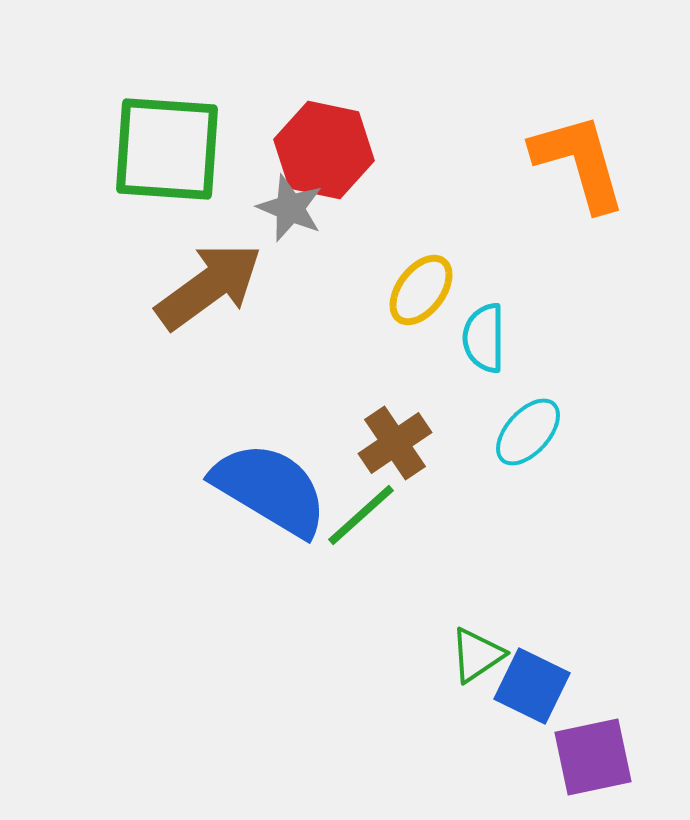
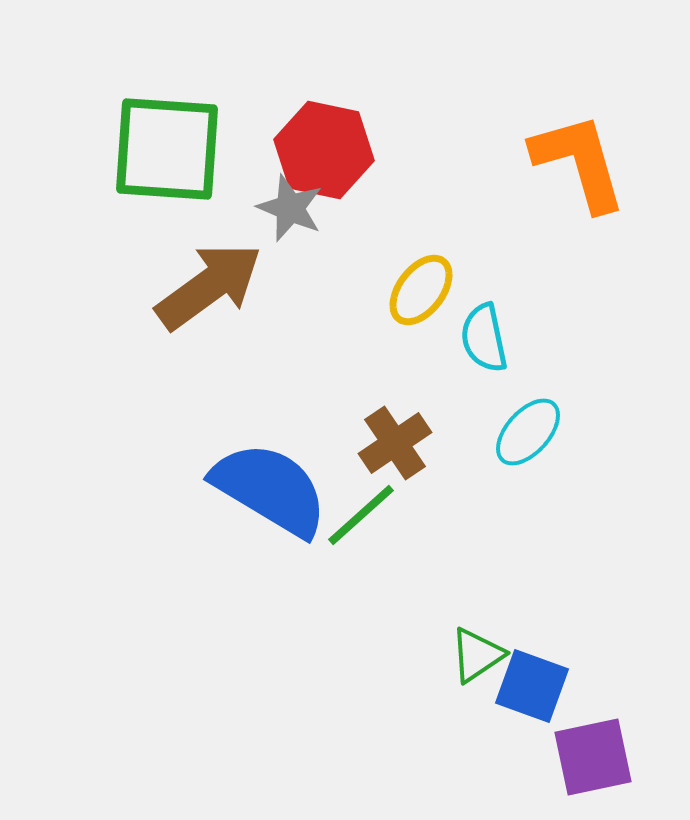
cyan semicircle: rotated 12 degrees counterclockwise
blue square: rotated 6 degrees counterclockwise
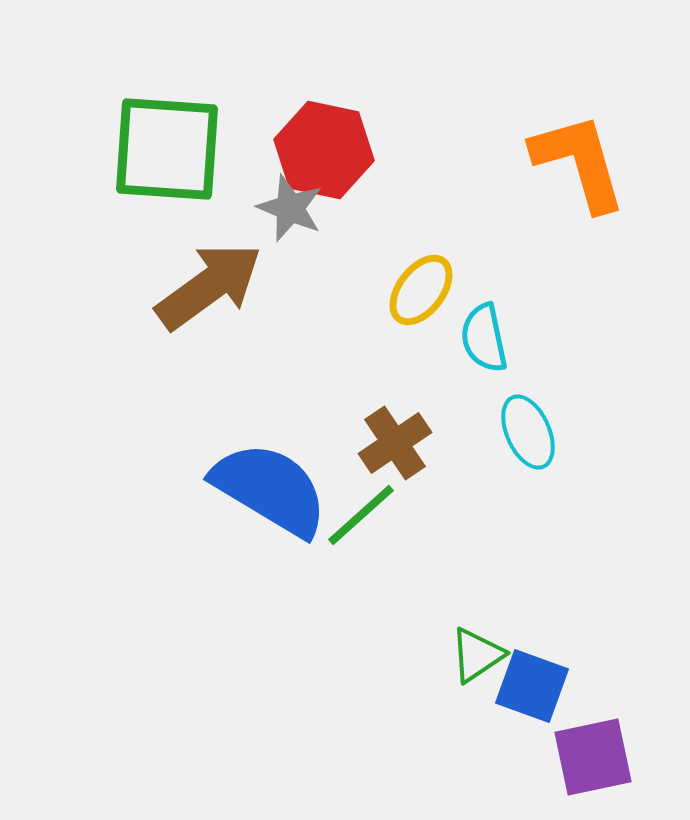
cyan ellipse: rotated 66 degrees counterclockwise
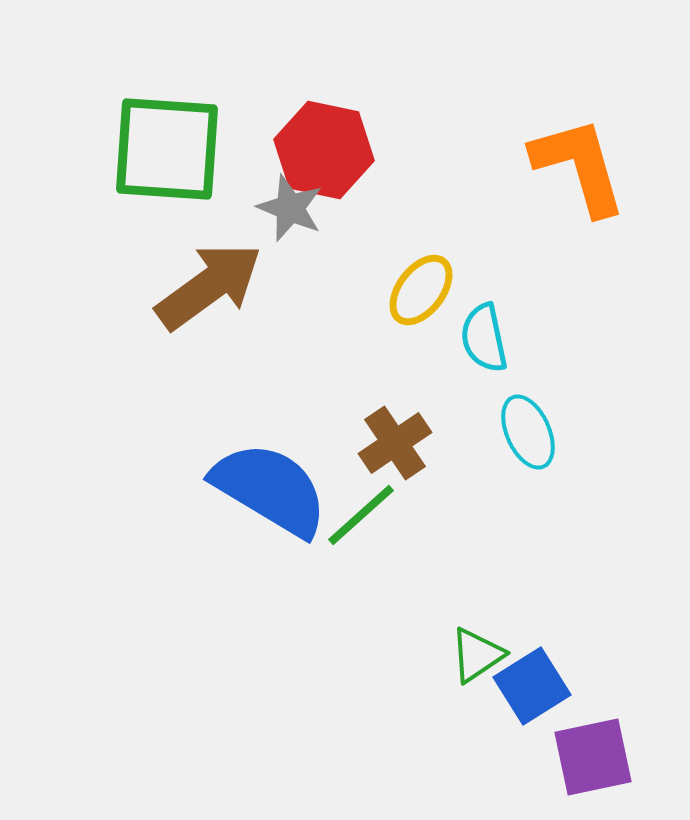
orange L-shape: moved 4 px down
blue square: rotated 38 degrees clockwise
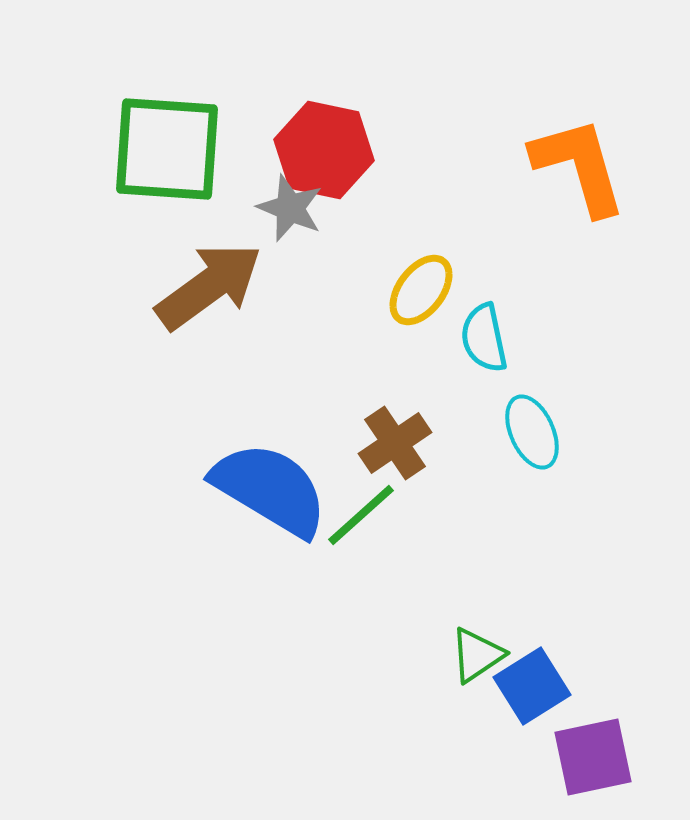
cyan ellipse: moved 4 px right
